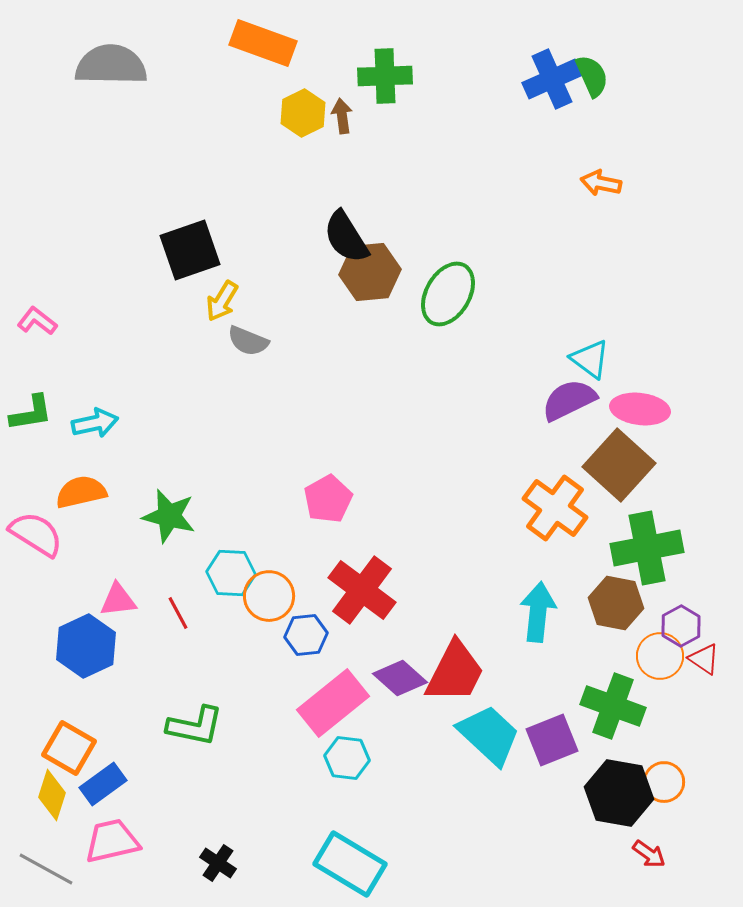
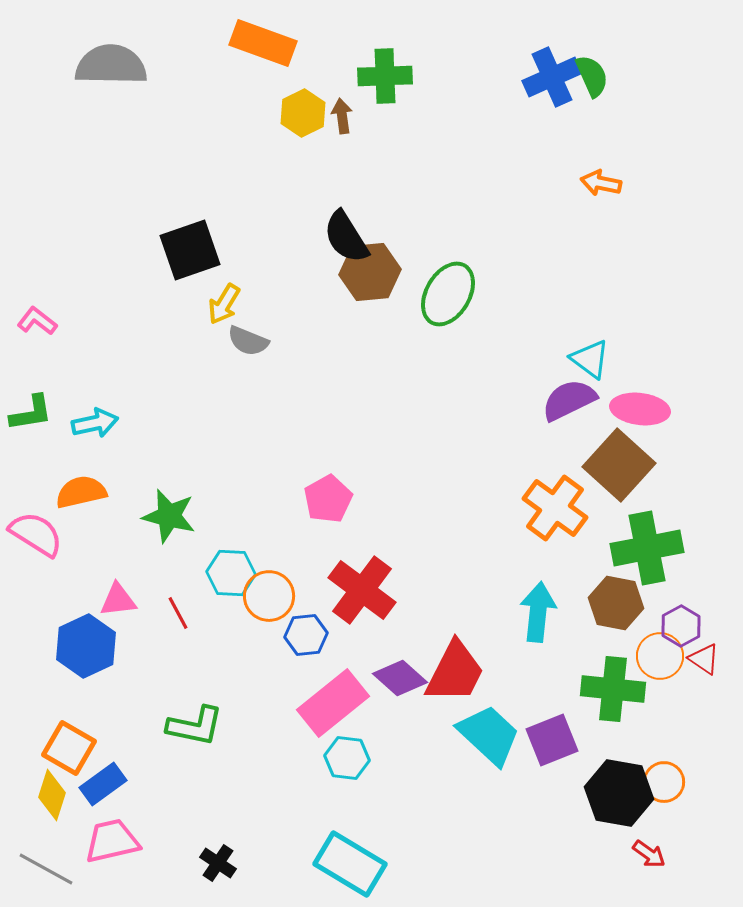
blue cross at (552, 79): moved 2 px up
yellow arrow at (222, 301): moved 2 px right, 3 px down
green cross at (613, 706): moved 17 px up; rotated 14 degrees counterclockwise
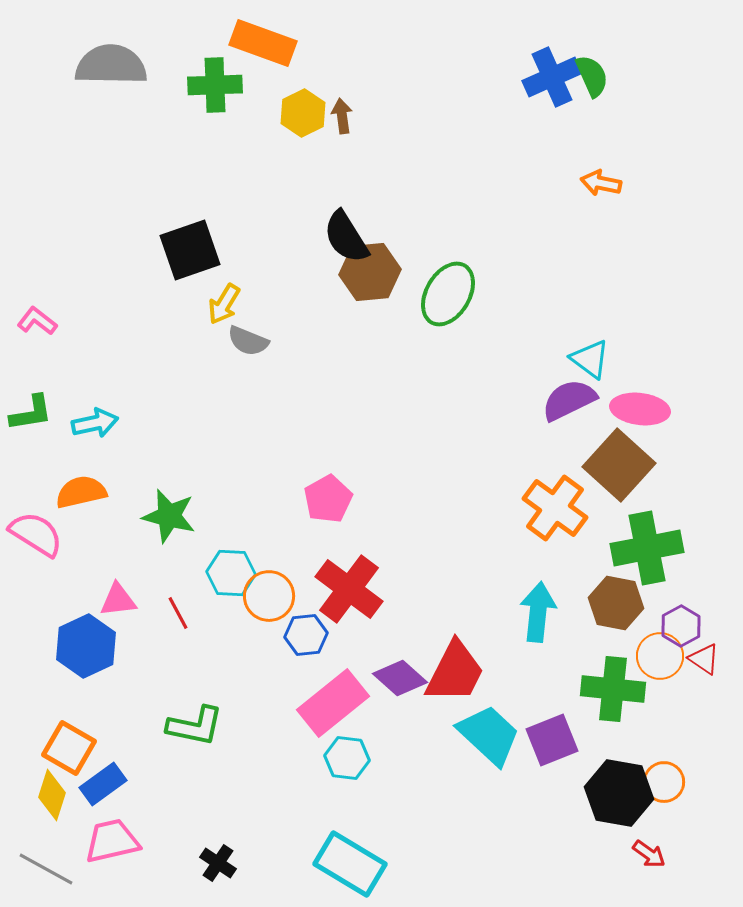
green cross at (385, 76): moved 170 px left, 9 px down
red cross at (362, 590): moved 13 px left, 1 px up
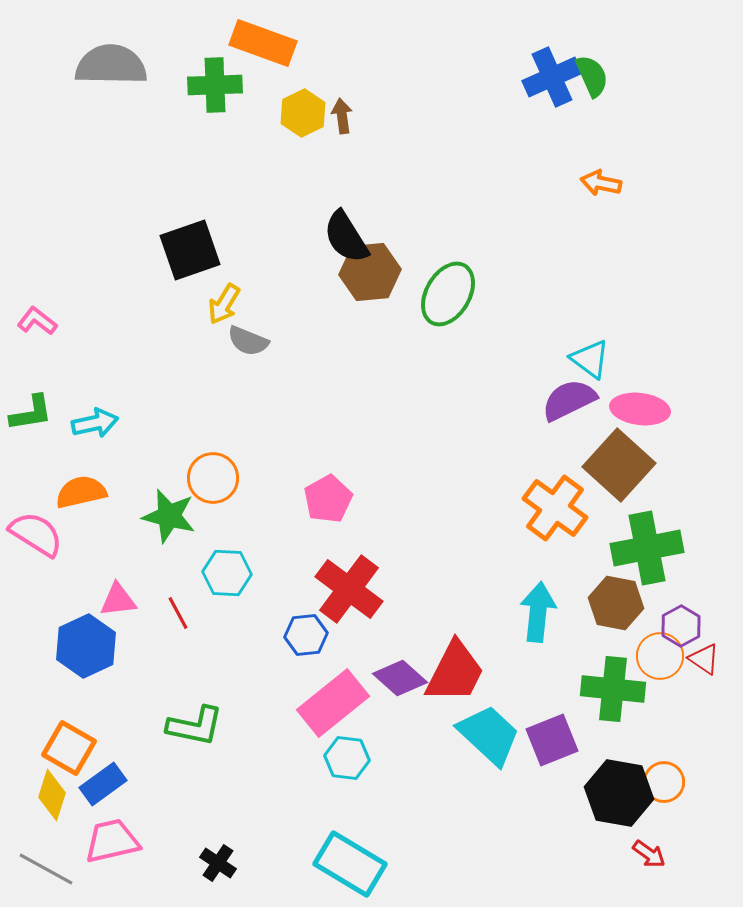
cyan hexagon at (231, 573): moved 4 px left
orange circle at (269, 596): moved 56 px left, 118 px up
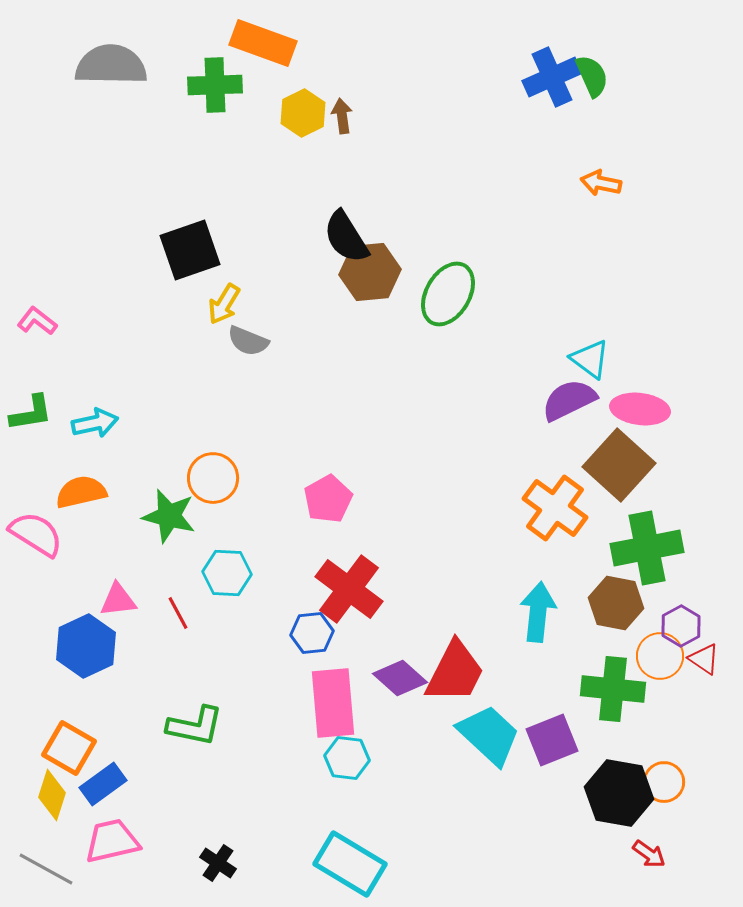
blue hexagon at (306, 635): moved 6 px right, 2 px up
pink rectangle at (333, 703): rotated 56 degrees counterclockwise
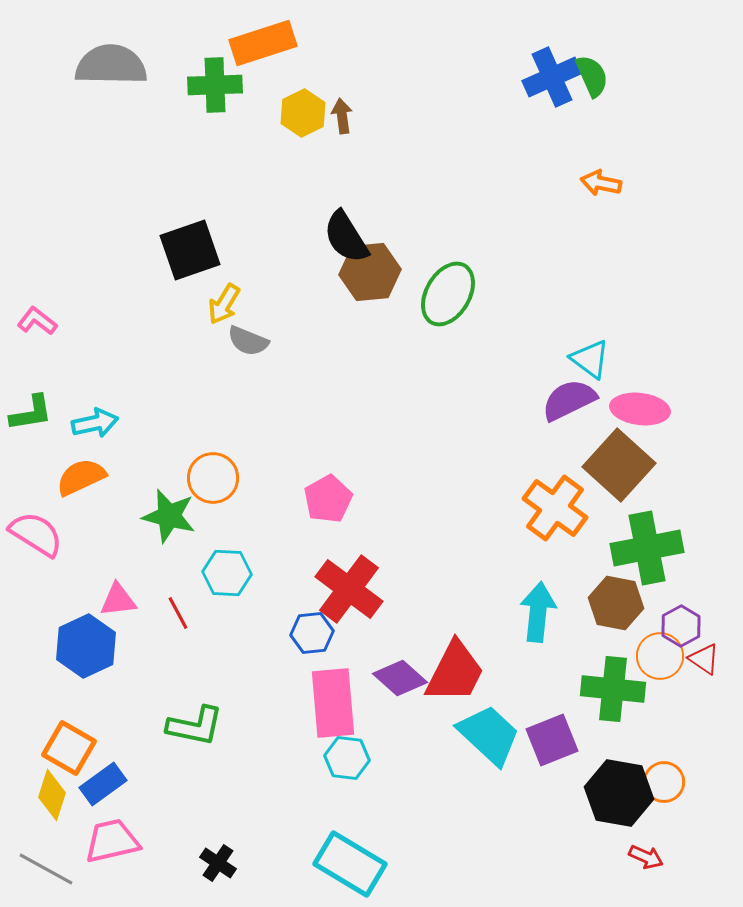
orange rectangle at (263, 43): rotated 38 degrees counterclockwise
orange semicircle at (81, 492): moved 15 px up; rotated 12 degrees counterclockwise
red arrow at (649, 854): moved 3 px left, 3 px down; rotated 12 degrees counterclockwise
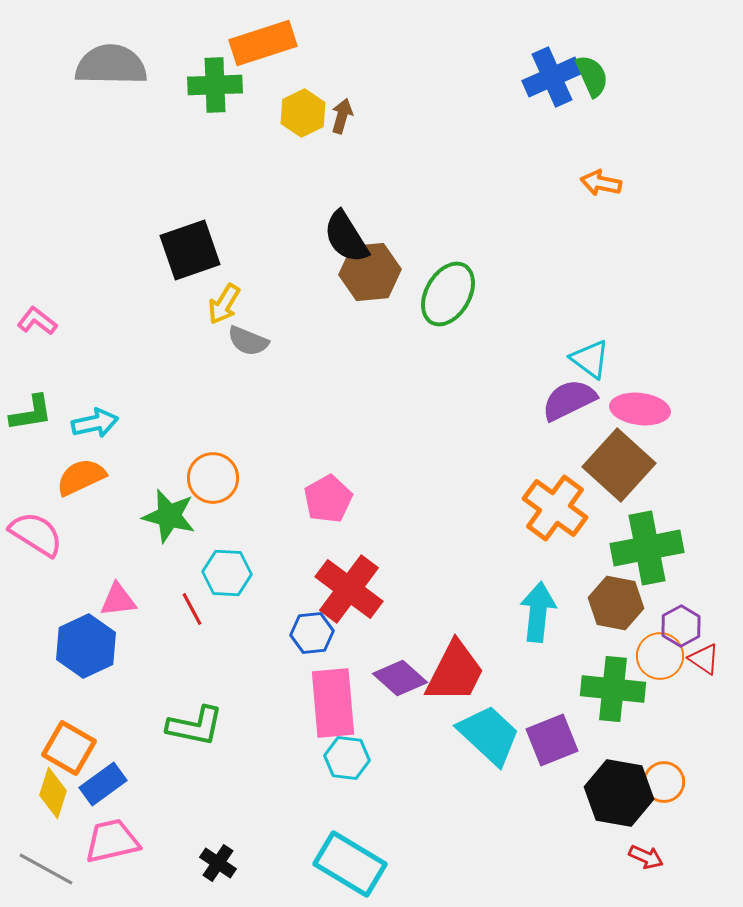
brown arrow at (342, 116): rotated 24 degrees clockwise
red line at (178, 613): moved 14 px right, 4 px up
yellow diamond at (52, 795): moved 1 px right, 2 px up
